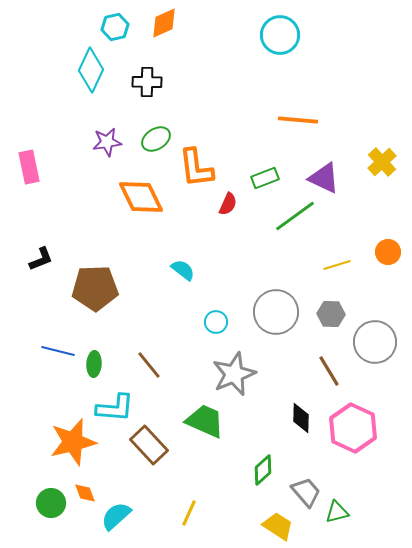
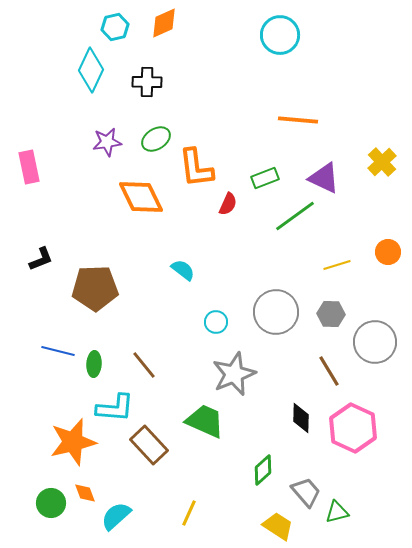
brown line at (149, 365): moved 5 px left
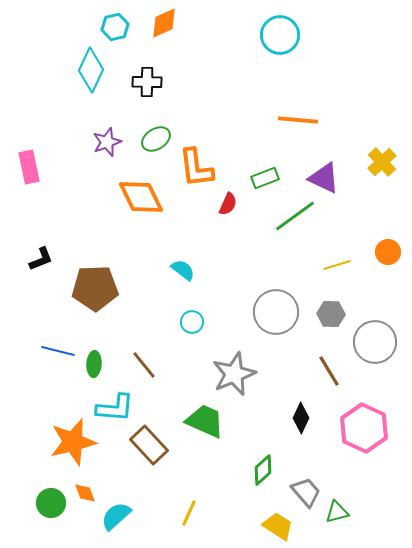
purple star at (107, 142): rotated 12 degrees counterclockwise
cyan circle at (216, 322): moved 24 px left
black diamond at (301, 418): rotated 24 degrees clockwise
pink hexagon at (353, 428): moved 11 px right
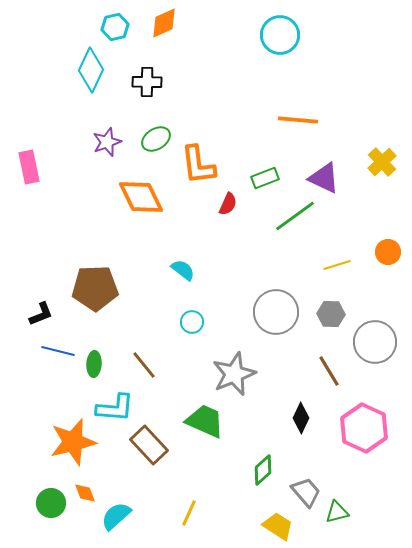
orange L-shape at (196, 168): moved 2 px right, 3 px up
black L-shape at (41, 259): moved 55 px down
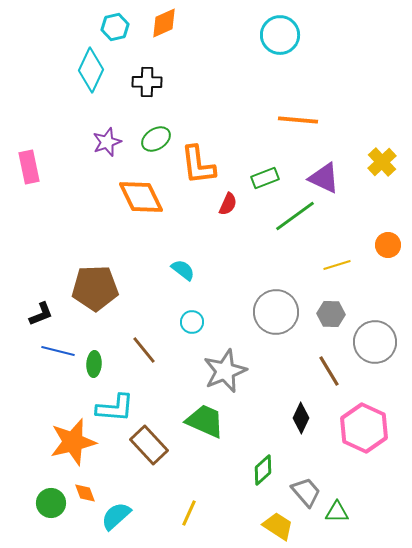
orange circle at (388, 252): moved 7 px up
brown line at (144, 365): moved 15 px up
gray star at (234, 374): moved 9 px left, 3 px up
green triangle at (337, 512): rotated 15 degrees clockwise
